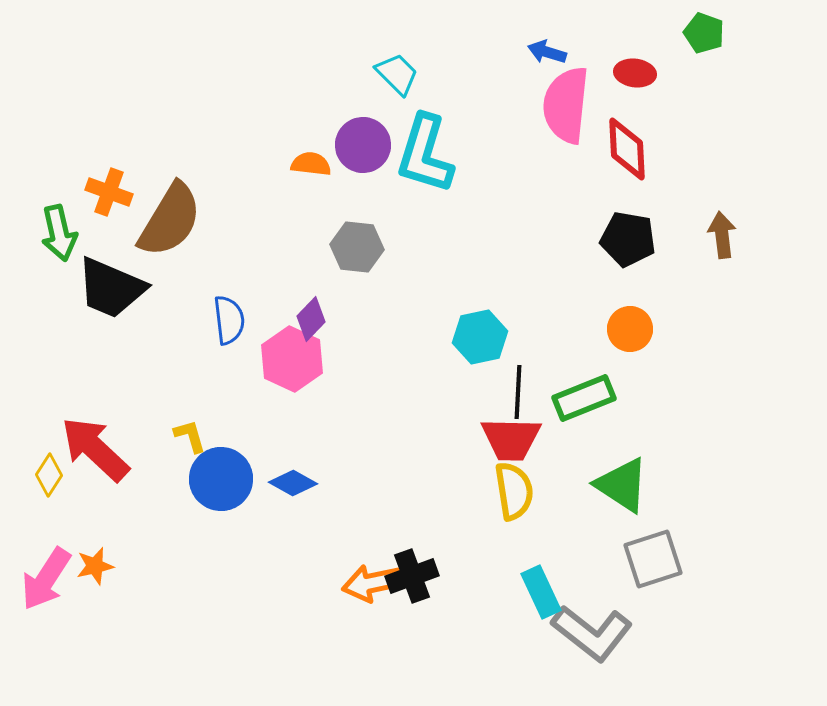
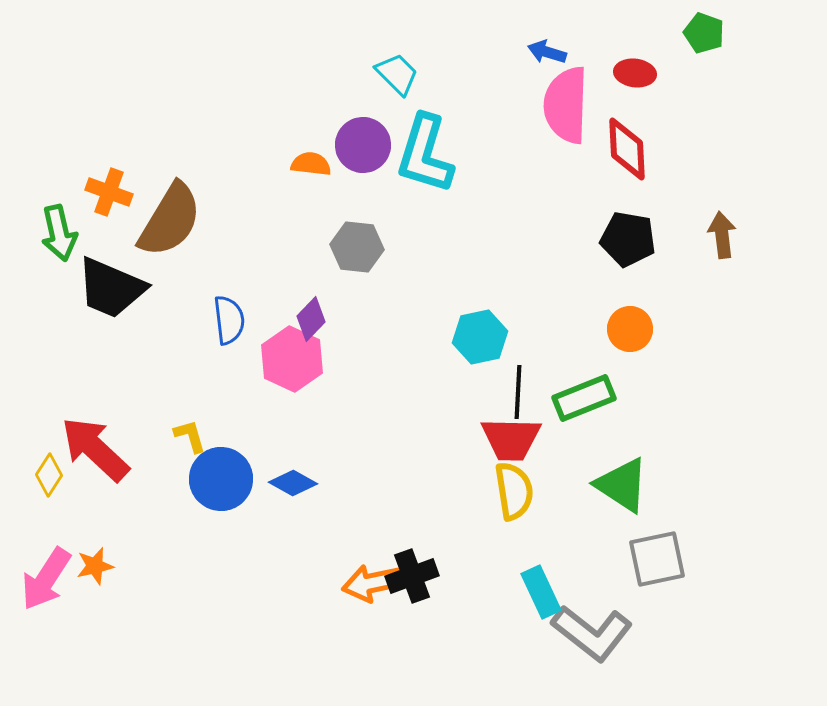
pink semicircle: rotated 4 degrees counterclockwise
gray square: moved 4 px right; rotated 6 degrees clockwise
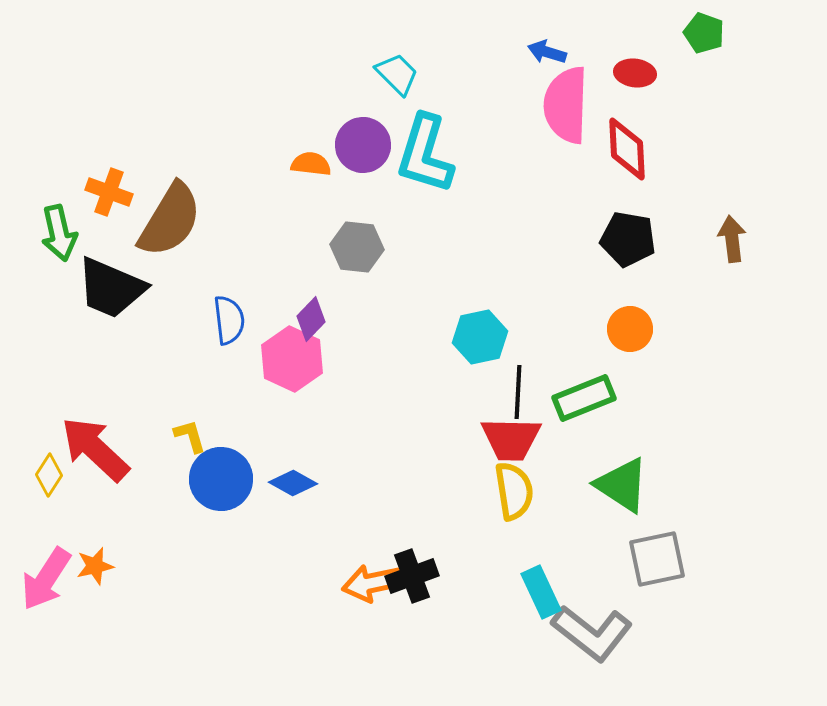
brown arrow: moved 10 px right, 4 px down
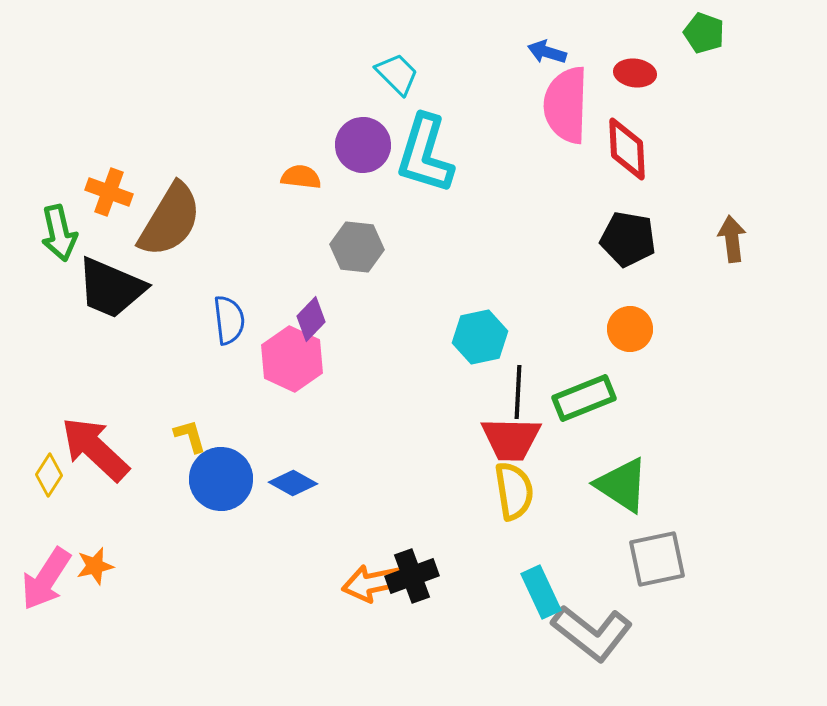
orange semicircle: moved 10 px left, 13 px down
